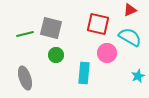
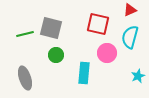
cyan semicircle: rotated 105 degrees counterclockwise
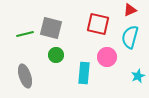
pink circle: moved 4 px down
gray ellipse: moved 2 px up
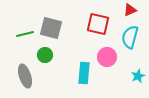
green circle: moved 11 px left
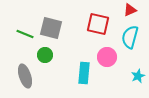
green line: rotated 36 degrees clockwise
